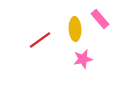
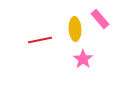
red line: rotated 25 degrees clockwise
pink star: rotated 24 degrees counterclockwise
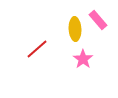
pink rectangle: moved 2 px left, 1 px down
red line: moved 3 px left, 9 px down; rotated 30 degrees counterclockwise
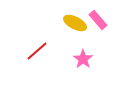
yellow ellipse: moved 6 px up; rotated 60 degrees counterclockwise
red line: moved 2 px down
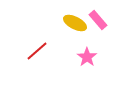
pink star: moved 4 px right, 2 px up
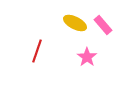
pink rectangle: moved 5 px right, 5 px down
red line: rotated 30 degrees counterclockwise
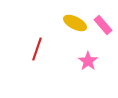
red line: moved 2 px up
pink star: moved 1 px right, 4 px down
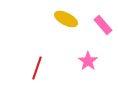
yellow ellipse: moved 9 px left, 4 px up
red line: moved 19 px down
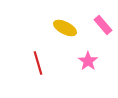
yellow ellipse: moved 1 px left, 9 px down
red line: moved 1 px right, 5 px up; rotated 35 degrees counterclockwise
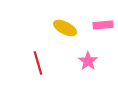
pink rectangle: rotated 54 degrees counterclockwise
